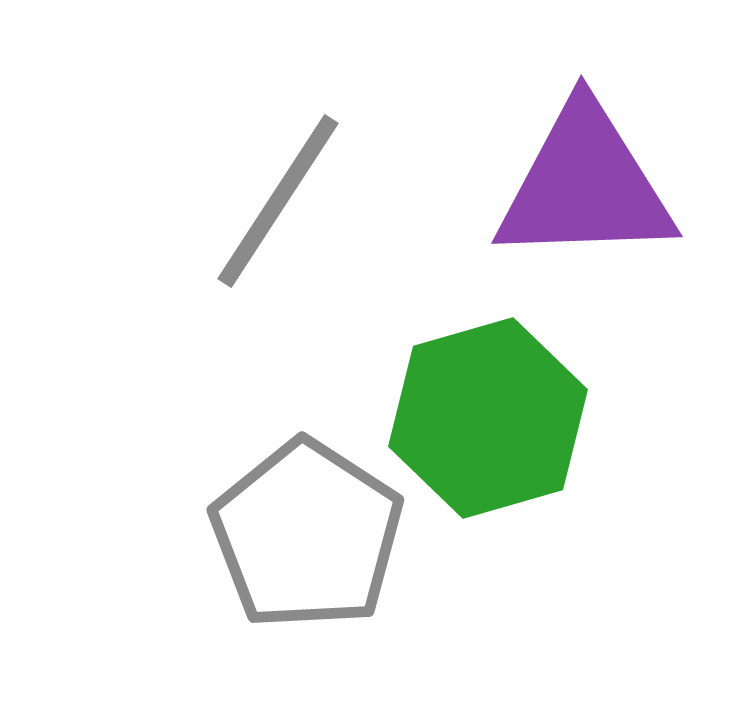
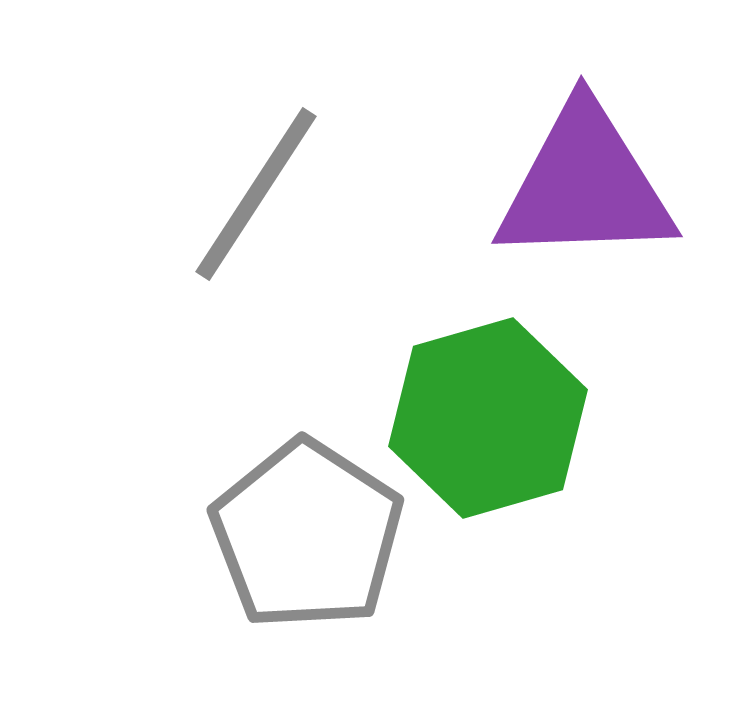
gray line: moved 22 px left, 7 px up
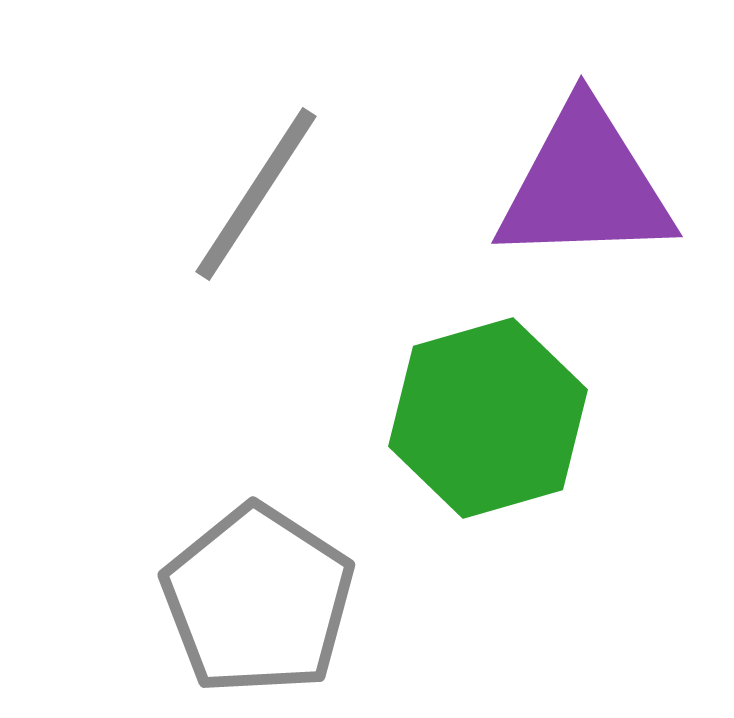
gray pentagon: moved 49 px left, 65 px down
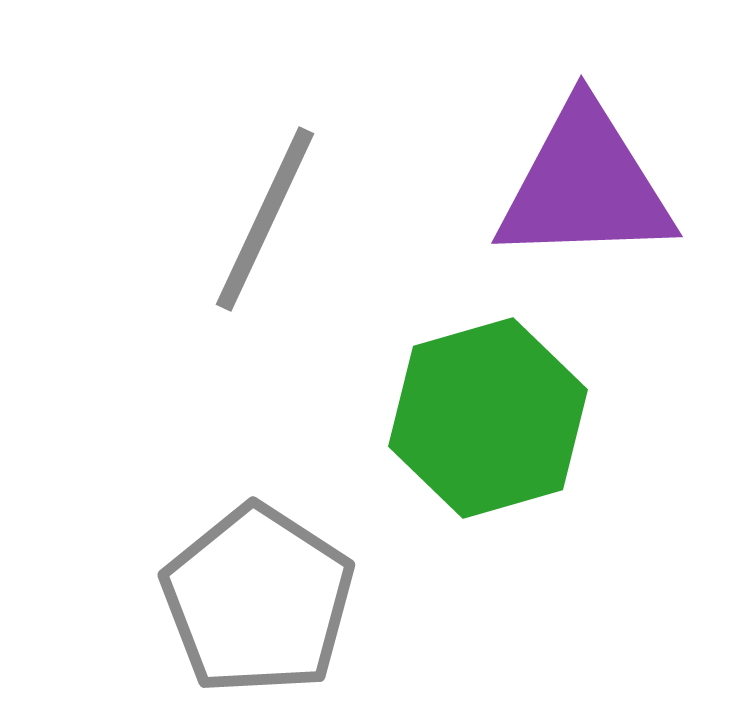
gray line: moved 9 px right, 25 px down; rotated 8 degrees counterclockwise
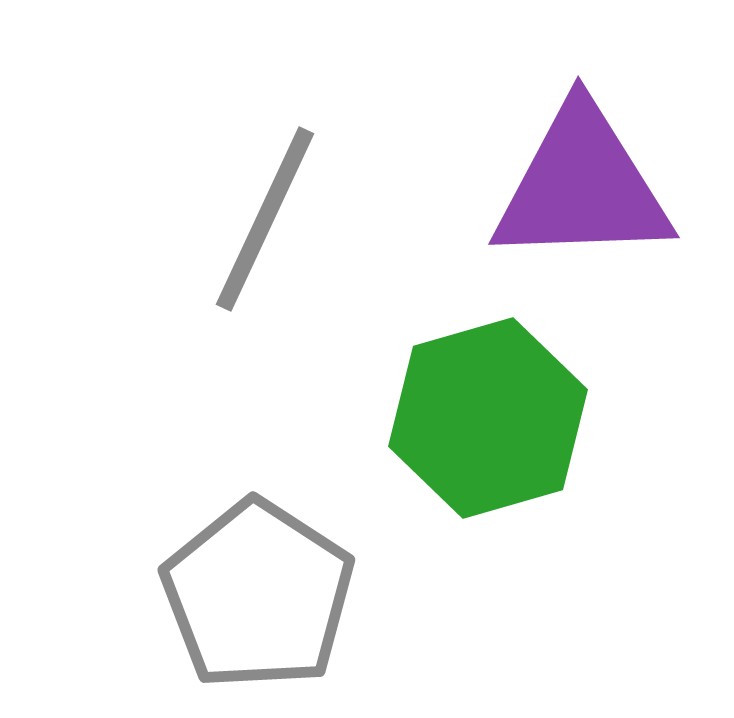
purple triangle: moved 3 px left, 1 px down
gray pentagon: moved 5 px up
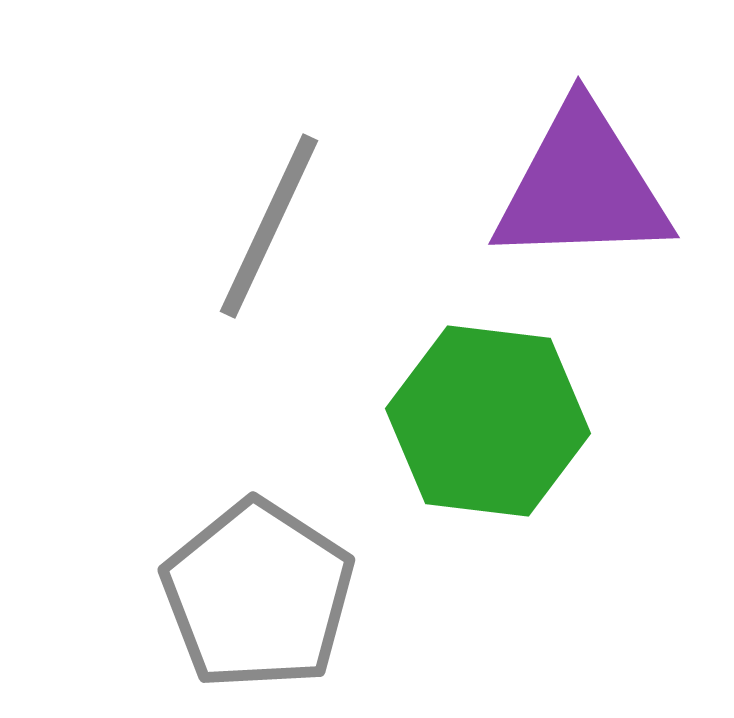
gray line: moved 4 px right, 7 px down
green hexagon: moved 3 px down; rotated 23 degrees clockwise
